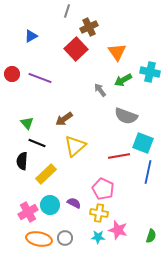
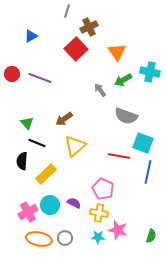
red line: rotated 20 degrees clockwise
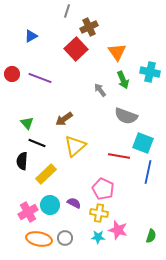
green arrow: rotated 84 degrees counterclockwise
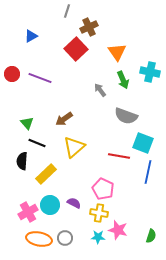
yellow triangle: moved 1 px left, 1 px down
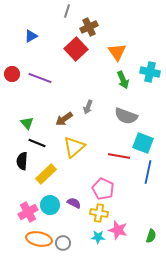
gray arrow: moved 12 px left, 17 px down; rotated 120 degrees counterclockwise
gray circle: moved 2 px left, 5 px down
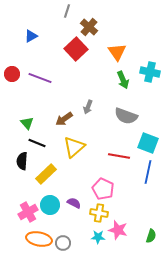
brown cross: rotated 24 degrees counterclockwise
cyan square: moved 5 px right
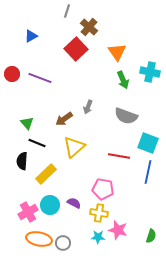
pink pentagon: rotated 15 degrees counterclockwise
